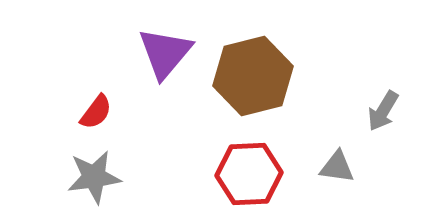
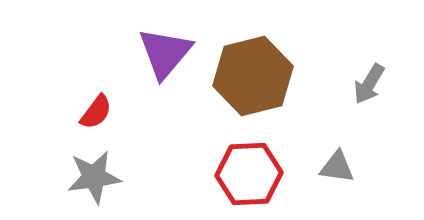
gray arrow: moved 14 px left, 27 px up
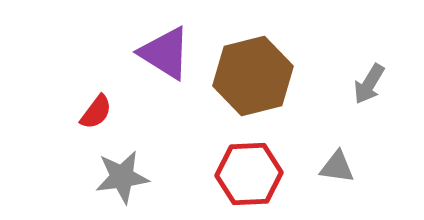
purple triangle: rotated 38 degrees counterclockwise
gray star: moved 28 px right
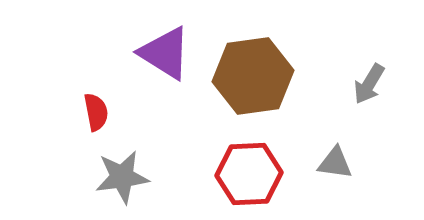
brown hexagon: rotated 6 degrees clockwise
red semicircle: rotated 48 degrees counterclockwise
gray triangle: moved 2 px left, 4 px up
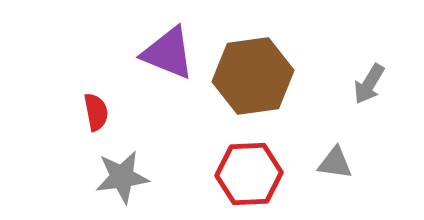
purple triangle: moved 3 px right; rotated 10 degrees counterclockwise
